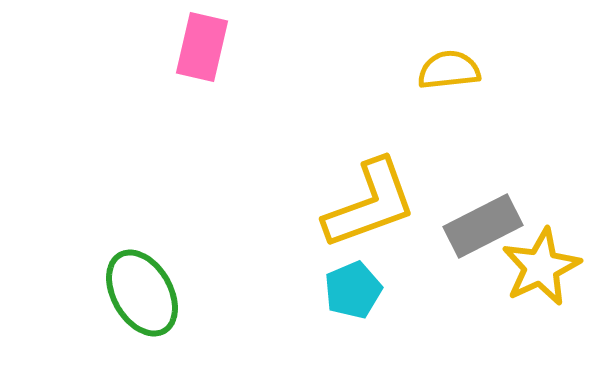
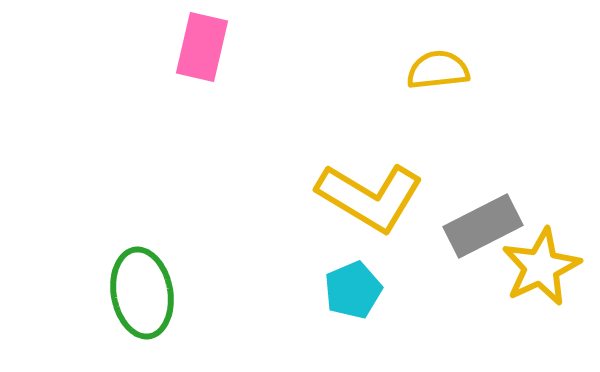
yellow semicircle: moved 11 px left
yellow L-shape: moved 7 px up; rotated 51 degrees clockwise
green ellipse: rotated 20 degrees clockwise
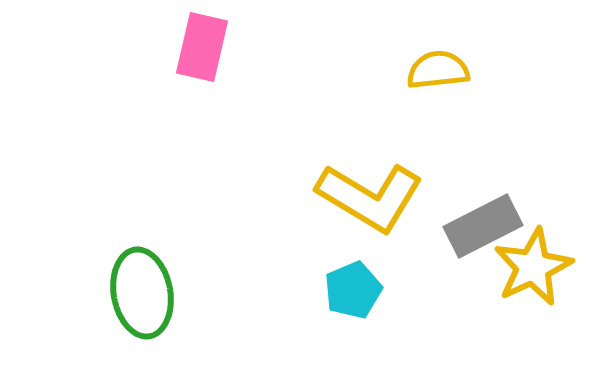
yellow star: moved 8 px left
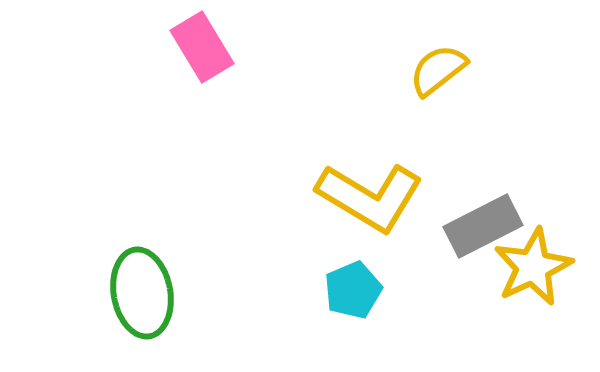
pink rectangle: rotated 44 degrees counterclockwise
yellow semicircle: rotated 32 degrees counterclockwise
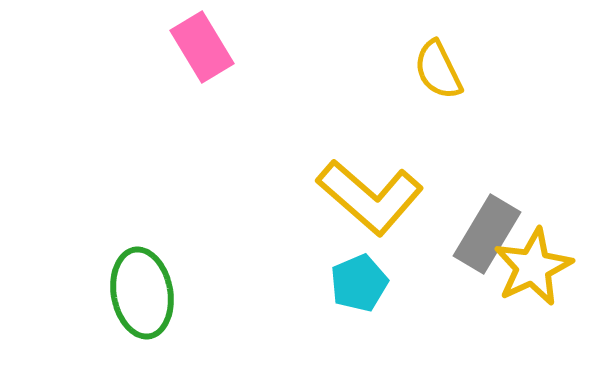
yellow semicircle: rotated 78 degrees counterclockwise
yellow L-shape: rotated 10 degrees clockwise
gray rectangle: moved 4 px right, 8 px down; rotated 32 degrees counterclockwise
cyan pentagon: moved 6 px right, 7 px up
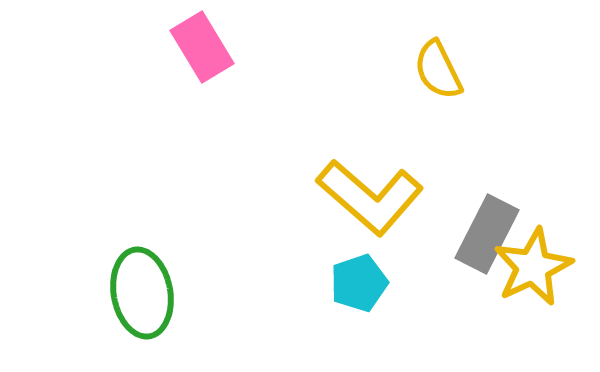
gray rectangle: rotated 4 degrees counterclockwise
cyan pentagon: rotated 4 degrees clockwise
